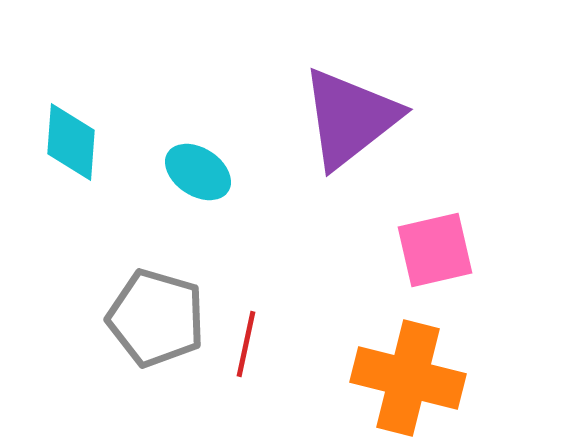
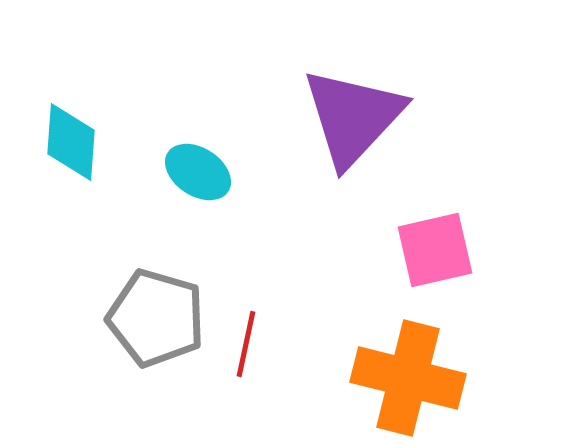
purple triangle: moved 3 px right, 1 px up; rotated 9 degrees counterclockwise
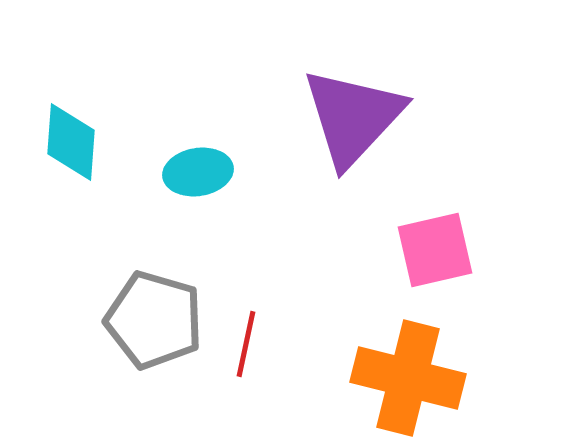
cyan ellipse: rotated 42 degrees counterclockwise
gray pentagon: moved 2 px left, 2 px down
